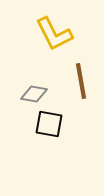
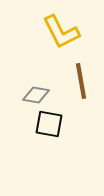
yellow L-shape: moved 7 px right, 2 px up
gray diamond: moved 2 px right, 1 px down
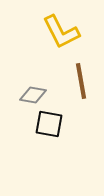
gray diamond: moved 3 px left
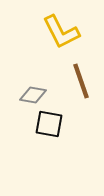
brown line: rotated 9 degrees counterclockwise
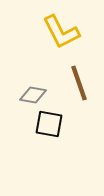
brown line: moved 2 px left, 2 px down
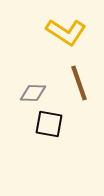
yellow L-shape: moved 5 px right; rotated 30 degrees counterclockwise
gray diamond: moved 2 px up; rotated 8 degrees counterclockwise
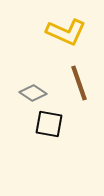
yellow L-shape: rotated 9 degrees counterclockwise
gray diamond: rotated 32 degrees clockwise
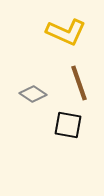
gray diamond: moved 1 px down
black square: moved 19 px right, 1 px down
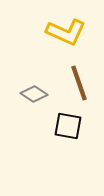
gray diamond: moved 1 px right
black square: moved 1 px down
